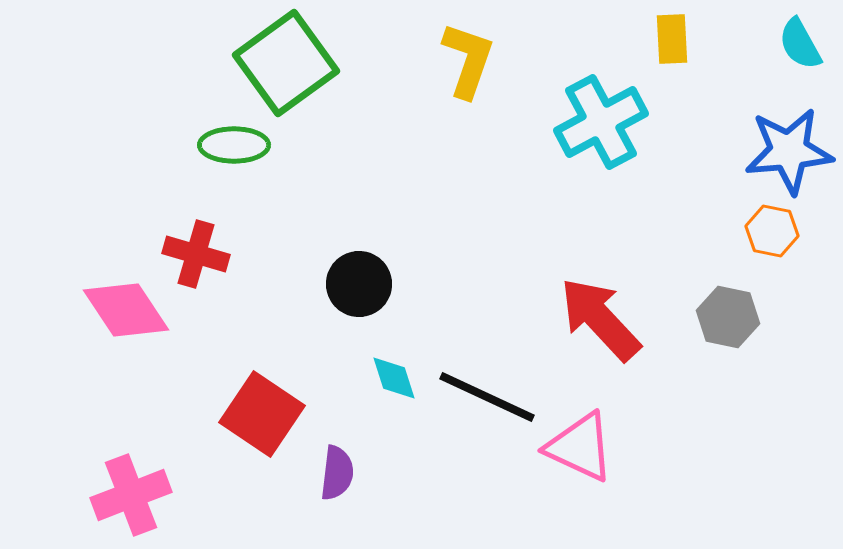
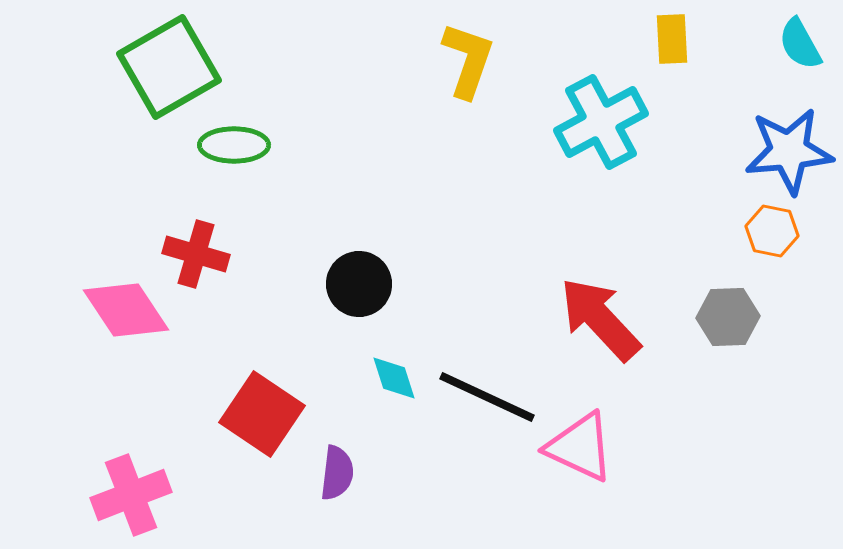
green square: moved 117 px left, 4 px down; rotated 6 degrees clockwise
gray hexagon: rotated 14 degrees counterclockwise
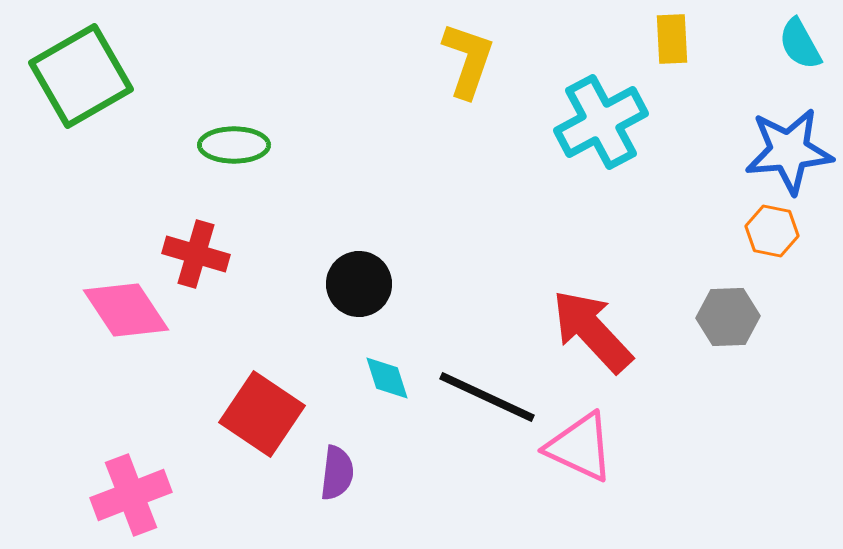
green square: moved 88 px left, 9 px down
red arrow: moved 8 px left, 12 px down
cyan diamond: moved 7 px left
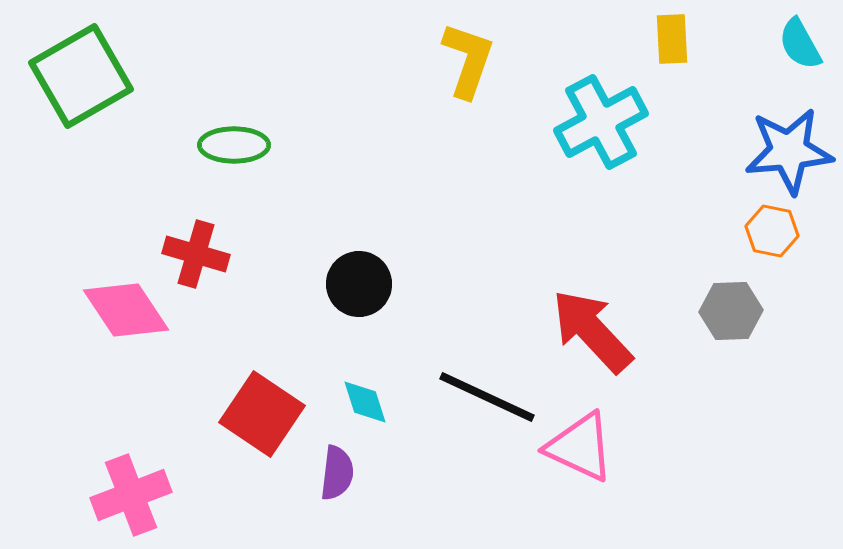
gray hexagon: moved 3 px right, 6 px up
cyan diamond: moved 22 px left, 24 px down
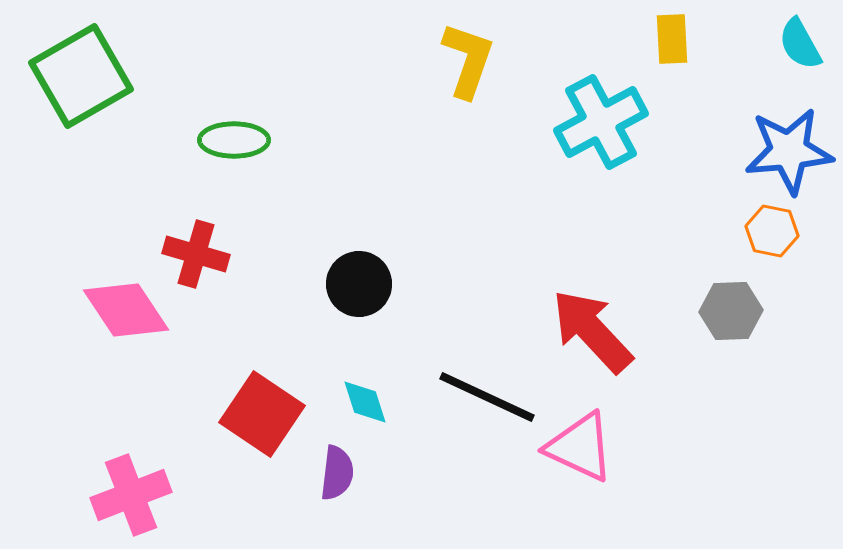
green ellipse: moved 5 px up
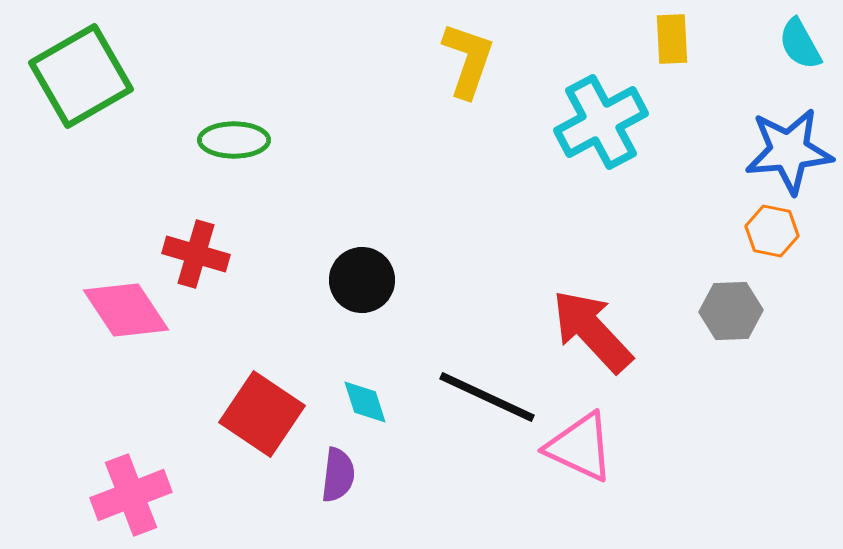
black circle: moved 3 px right, 4 px up
purple semicircle: moved 1 px right, 2 px down
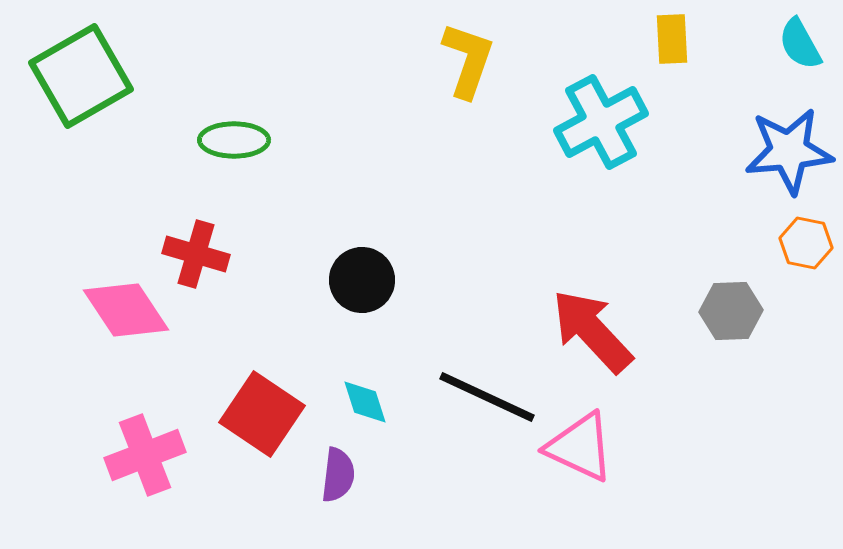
orange hexagon: moved 34 px right, 12 px down
pink cross: moved 14 px right, 40 px up
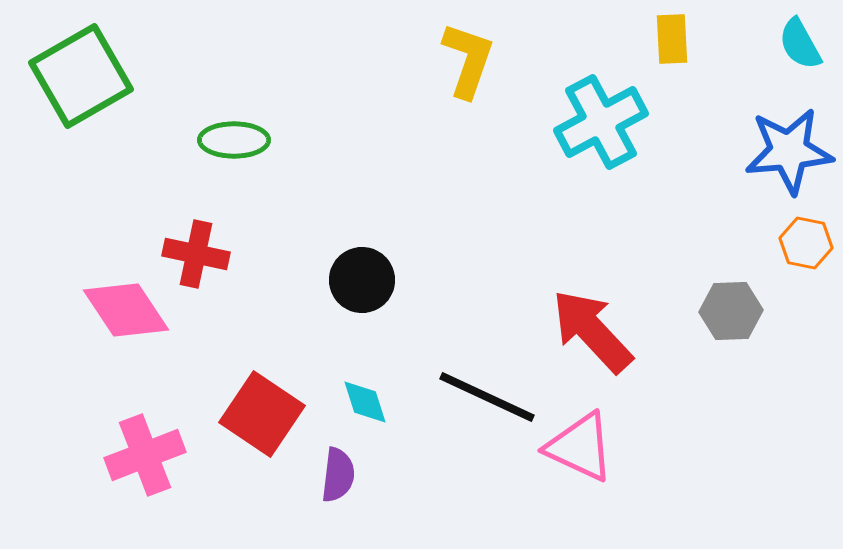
red cross: rotated 4 degrees counterclockwise
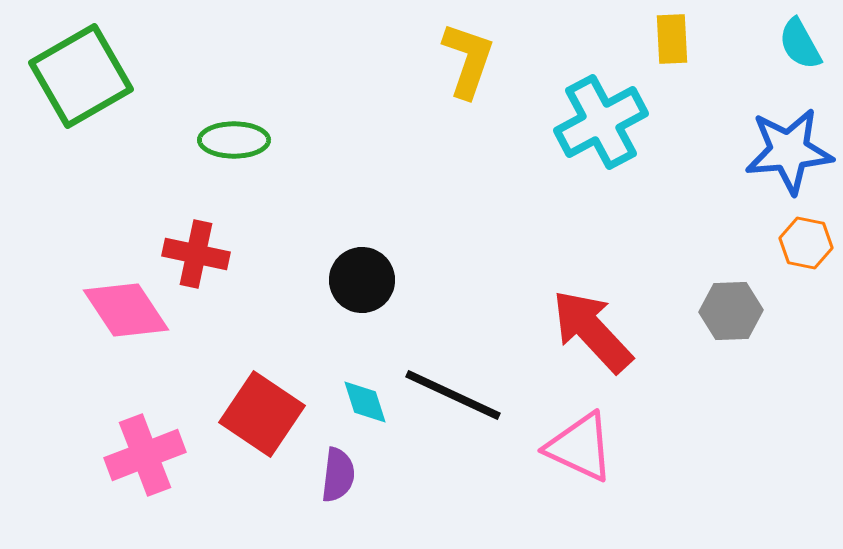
black line: moved 34 px left, 2 px up
